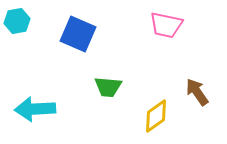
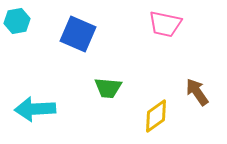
pink trapezoid: moved 1 px left, 1 px up
green trapezoid: moved 1 px down
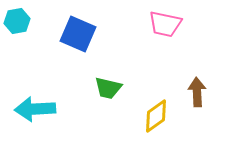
green trapezoid: rotated 8 degrees clockwise
brown arrow: rotated 32 degrees clockwise
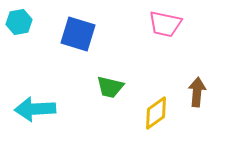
cyan hexagon: moved 2 px right, 1 px down
blue square: rotated 6 degrees counterclockwise
green trapezoid: moved 2 px right, 1 px up
brown arrow: rotated 8 degrees clockwise
yellow diamond: moved 3 px up
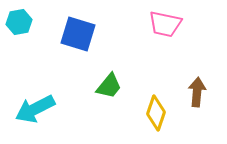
green trapezoid: moved 1 px left, 1 px up; rotated 64 degrees counterclockwise
cyan arrow: rotated 24 degrees counterclockwise
yellow diamond: rotated 36 degrees counterclockwise
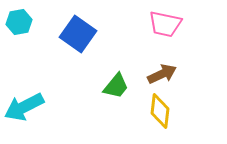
blue square: rotated 18 degrees clockwise
green trapezoid: moved 7 px right
brown arrow: moved 35 px left, 18 px up; rotated 60 degrees clockwise
cyan arrow: moved 11 px left, 2 px up
yellow diamond: moved 4 px right, 2 px up; rotated 12 degrees counterclockwise
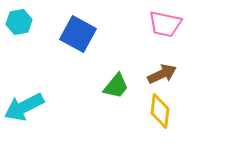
blue square: rotated 6 degrees counterclockwise
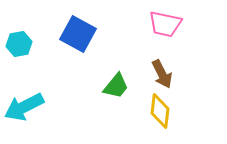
cyan hexagon: moved 22 px down
brown arrow: rotated 88 degrees clockwise
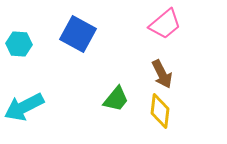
pink trapezoid: rotated 52 degrees counterclockwise
cyan hexagon: rotated 15 degrees clockwise
green trapezoid: moved 13 px down
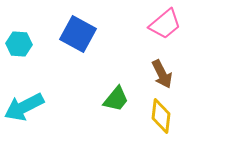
yellow diamond: moved 1 px right, 5 px down
